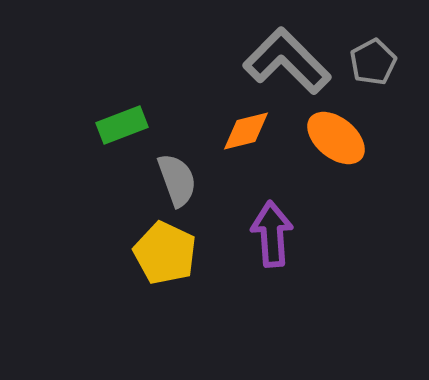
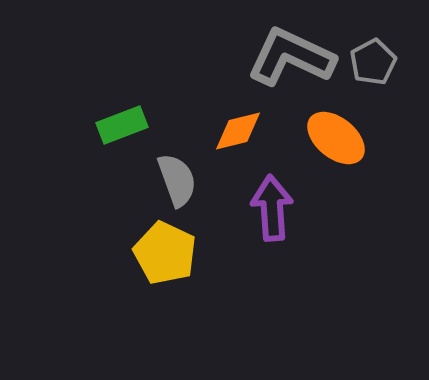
gray L-shape: moved 4 px right, 4 px up; rotated 20 degrees counterclockwise
orange diamond: moved 8 px left
purple arrow: moved 26 px up
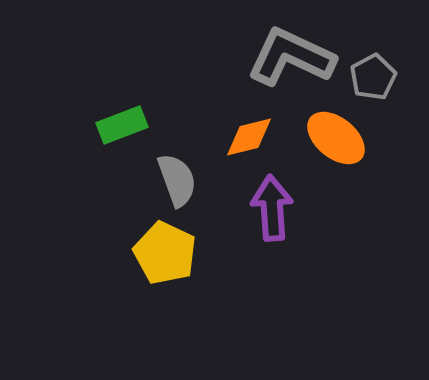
gray pentagon: moved 15 px down
orange diamond: moved 11 px right, 6 px down
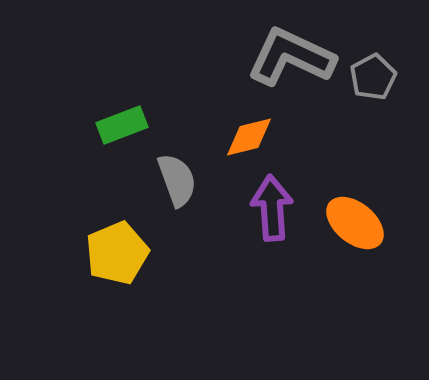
orange ellipse: moved 19 px right, 85 px down
yellow pentagon: moved 48 px left; rotated 24 degrees clockwise
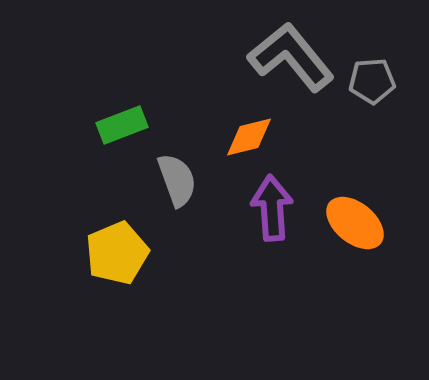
gray L-shape: rotated 26 degrees clockwise
gray pentagon: moved 1 px left, 4 px down; rotated 24 degrees clockwise
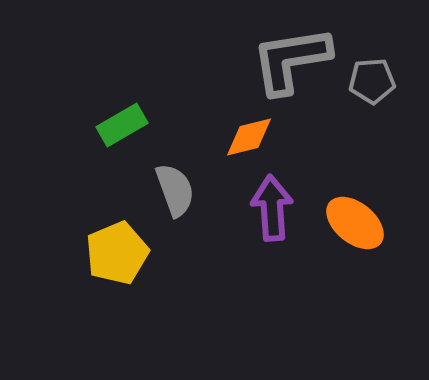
gray L-shape: moved 3 px down; rotated 60 degrees counterclockwise
green rectangle: rotated 9 degrees counterclockwise
gray semicircle: moved 2 px left, 10 px down
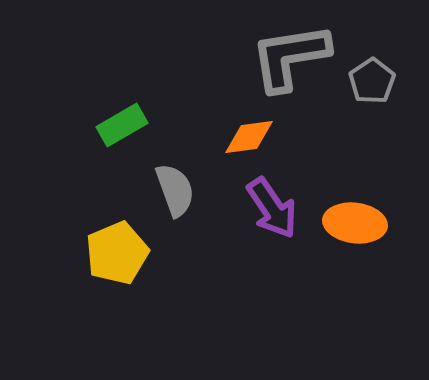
gray L-shape: moved 1 px left, 3 px up
gray pentagon: rotated 30 degrees counterclockwise
orange diamond: rotated 6 degrees clockwise
purple arrow: rotated 150 degrees clockwise
orange ellipse: rotated 32 degrees counterclockwise
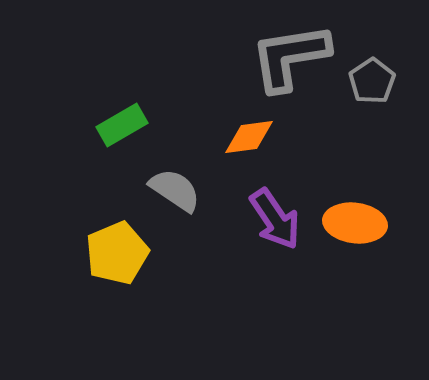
gray semicircle: rotated 36 degrees counterclockwise
purple arrow: moved 3 px right, 11 px down
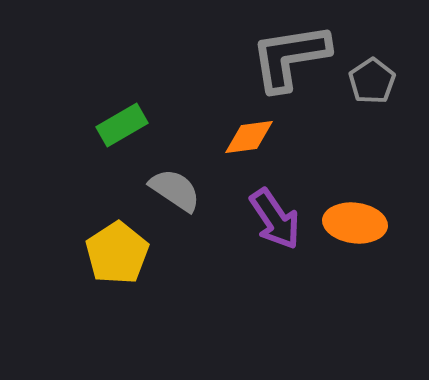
yellow pentagon: rotated 10 degrees counterclockwise
